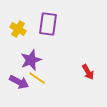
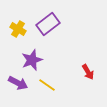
purple rectangle: rotated 45 degrees clockwise
purple star: moved 1 px right
yellow line: moved 10 px right, 7 px down
purple arrow: moved 1 px left, 1 px down
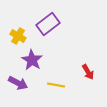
yellow cross: moved 7 px down
purple star: rotated 20 degrees counterclockwise
yellow line: moved 9 px right; rotated 24 degrees counterclockwise
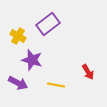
purple star: rotated 15 degrees counterclockwise
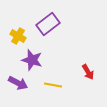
yellow line: moved 3 px left
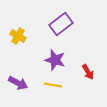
purple rectangle: moved 13 px right
purple star: moved 23 px right
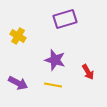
purple rectangle: moved 4 px right, 5 px up; rotated 20 degrees clockwise
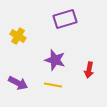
red arrow: moved 1 px right, 2 px up; rotated 42 degrees clockwise
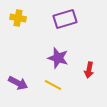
yellow cross: moved 18 px up; rotated 21 degrees counterclockwise
purple star: moved 3 px right, 2 px up
yellow line: rotated 18 degrees clockwise
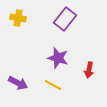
purple rectangle: rotated 35 degrees counterclockwise
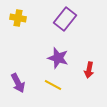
purple arrow: rotated 36 degrees clockwise
